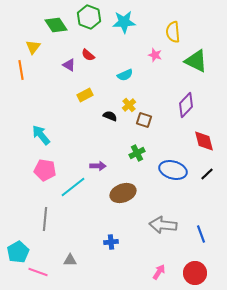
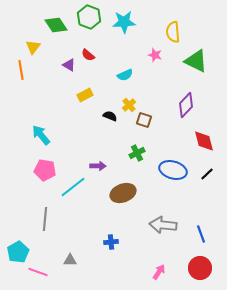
red circle: moved 5 px right, 5 px up
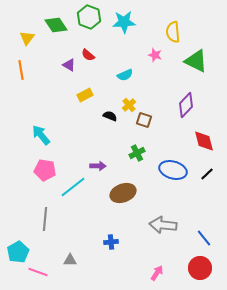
yellow triangle: moved 6 px left, 9 px up
blue line: moved 3 px right, 4 px down; rotated 18 degrees counterclockwise
pink arrow: moved 2 px left, 1 px down
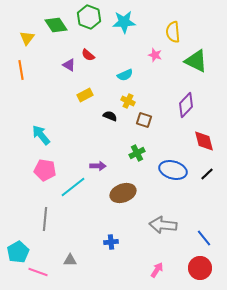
yellow cross: moved 1 px left, 4 px up; rotated 24 degrees counterclockwise
pink arrow: moved 3 px up
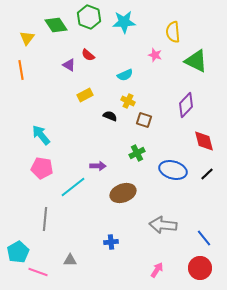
pink pentagon: moved 3 px left, 2 px up
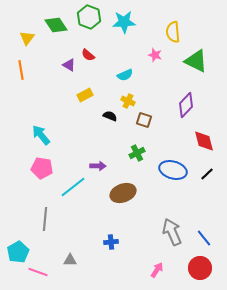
gray arrow: moved 9 px right, 7 px down; rotated 60 degrees clockwise
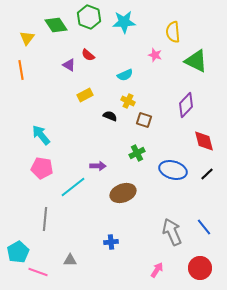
blue line: moved 11 px up
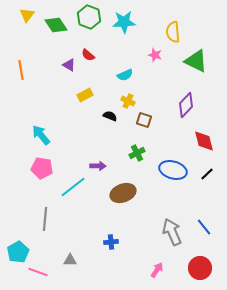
yellow triangle: moved 23 px up
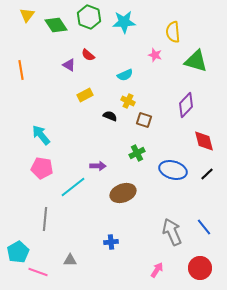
green triangle: rotated 10 degrees counterclockwise
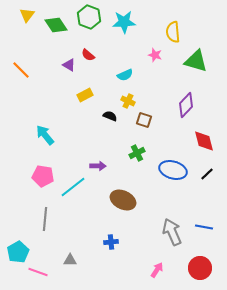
orange line: rotated 36 degrees counterclockwise
cyan arrow: moved 4 px right
pink pentagon: moved 1 px right, 8 px down
brown ellipse: moved 7 px down; rotated 45 degrees clockwise
blue line: rotated 42 degrees counterclockwise
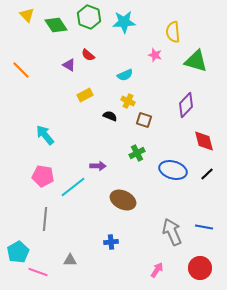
yellow triangle: rotated 21 degrees counterclockwise
